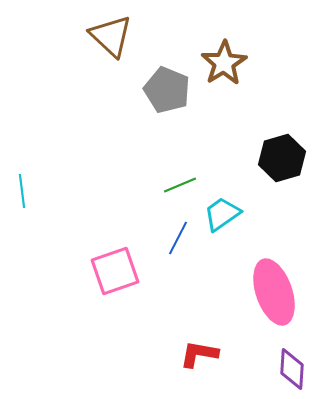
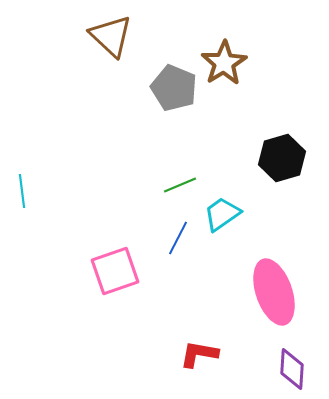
gray pentagon: moved 7 px right, 2 px up
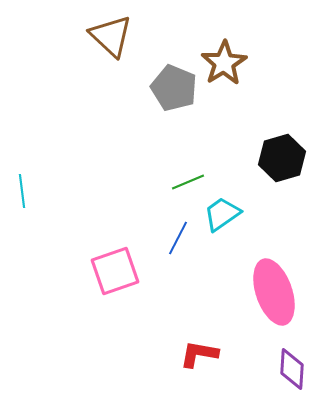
green line: moved 8 px right, 3 px up
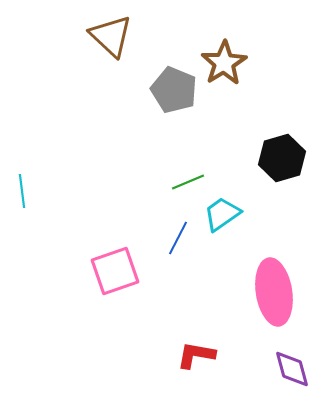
gray pentagon: moved 2 px down
pink ellipse: rotated 10 degrees clockwise
red L-shape: moved 3 px left, 1 px down
purple diamond: rotated 18 degrees counterclockwise
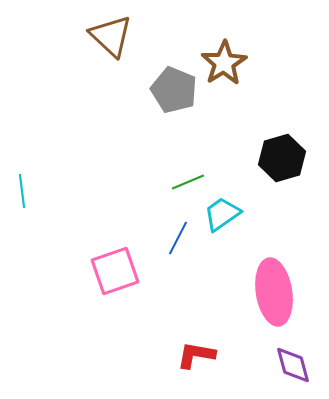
purple diamond: moved 1 px right, 4 px up
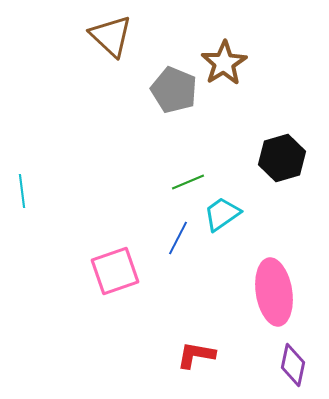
purple diamond: rotated 27 degrees clockwise
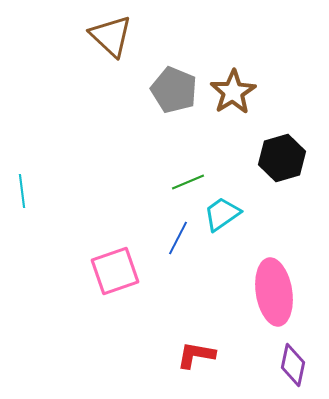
brown star: moved 9 px right, 29 px down
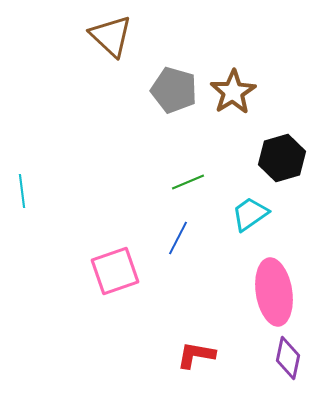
gray pentagon: rotated 6 degrees counterclockwise
cyan trapezoid: moved 28 px right
purple diamond: moved 5 px left, 7 px up
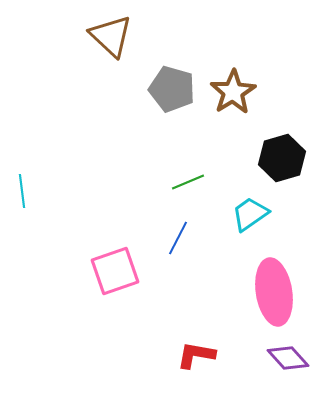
gray pentagon: moved 2 px left, 1 px up
purple diamond: rotated 54 degrees counterclockwise
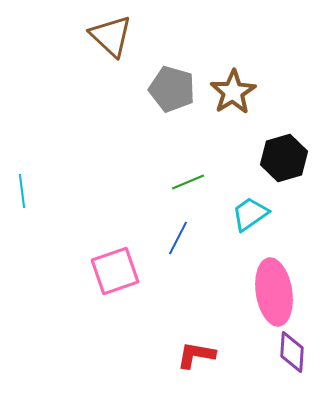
black hexagon: moved 2 px right
purple diamond: moved 4 px right, 6 px up; rotated 45 degrees clockwise
